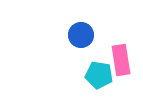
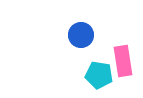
pink rectangle: moved 2 px right, 1 px down
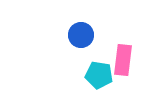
pink rectangle: moved 1 px up; rotated 16 degrees clockwise
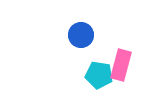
pink rectangle: moved 2 px left, 5 px down; rotated 8 degrees clockwise
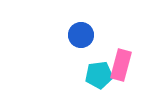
cyan pentagon: rotated 16 degrees counterclockwise
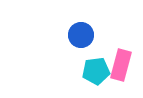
cyan pentagon: moved 3 px left, 4 px up
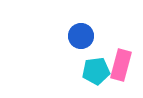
blue circle: moved 1 px down
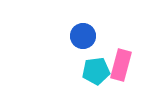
blue circle: moved 2 px right
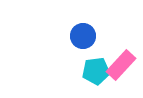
pink rectangle: rotated 28 degrees clockwise
